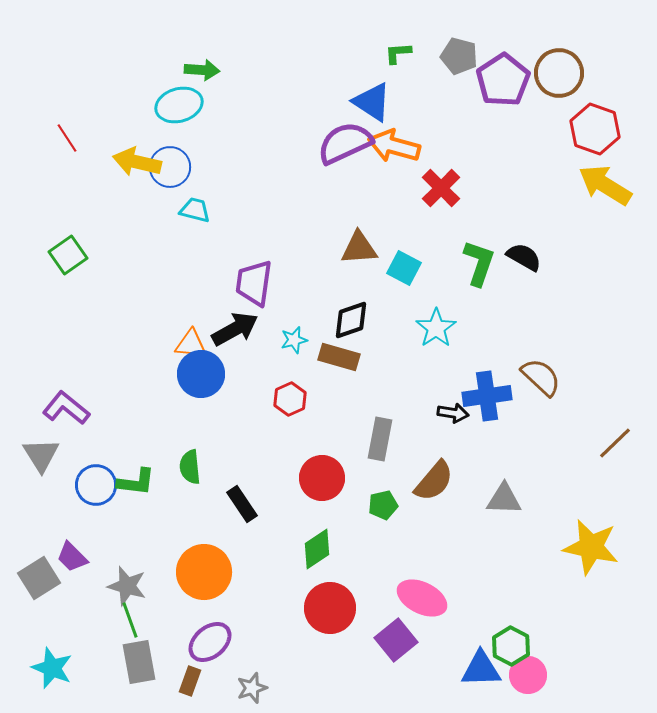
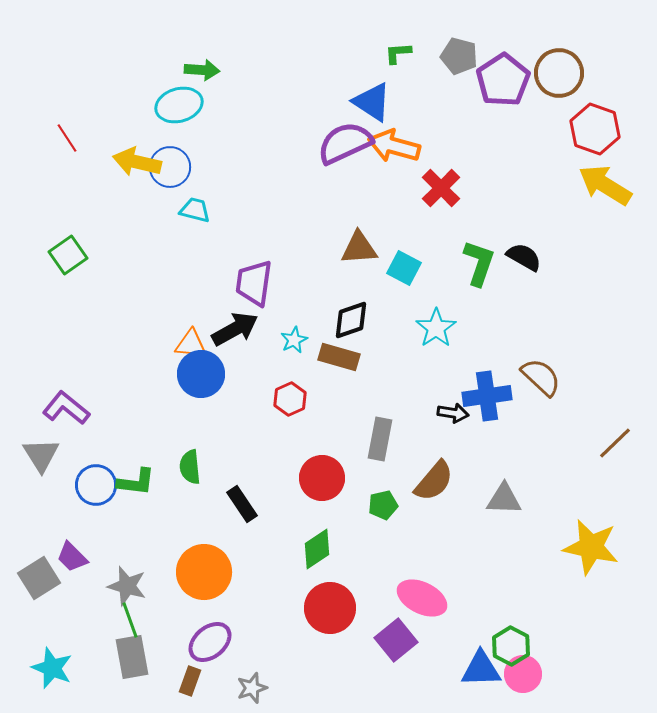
cyan star at (294, 340): rotated 12 degrees counterclockwise
gray rectangle at (139, 662): moved 7 px left, 5 px up
pink circle at (528, 675): moved 5 px left, 1 px up
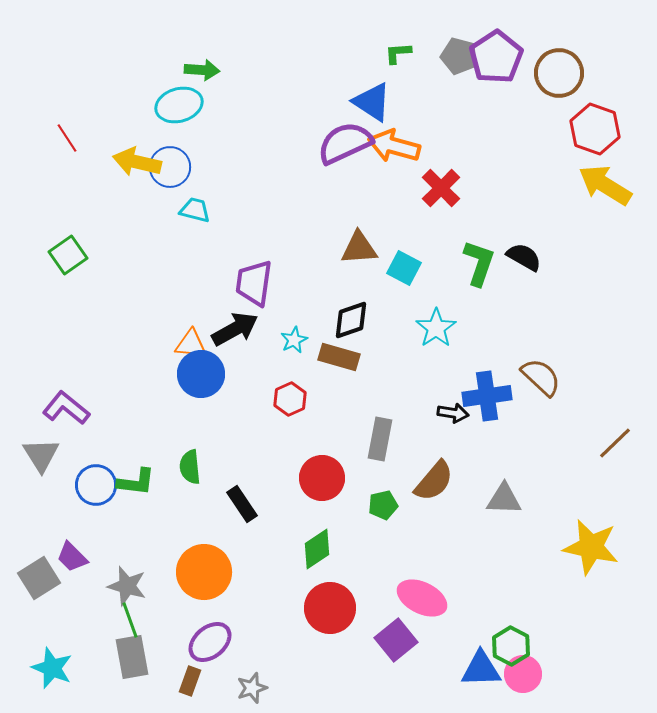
purple pentagon at (503, 80): moved 7 px left, 23 px up
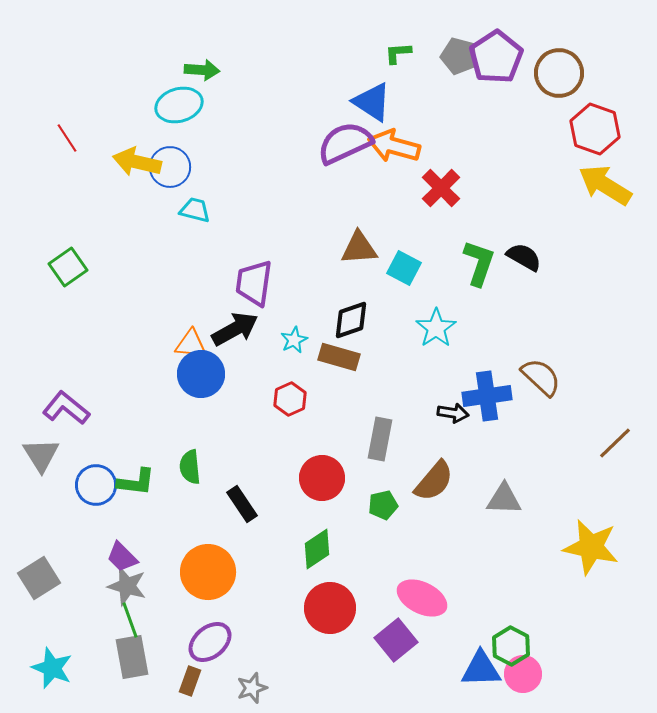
green square at (68, 255): moved 12 px down
purple trapezoid at (72, 557): moved 50 px right
orange circle at (204, 572): moved 4 px right
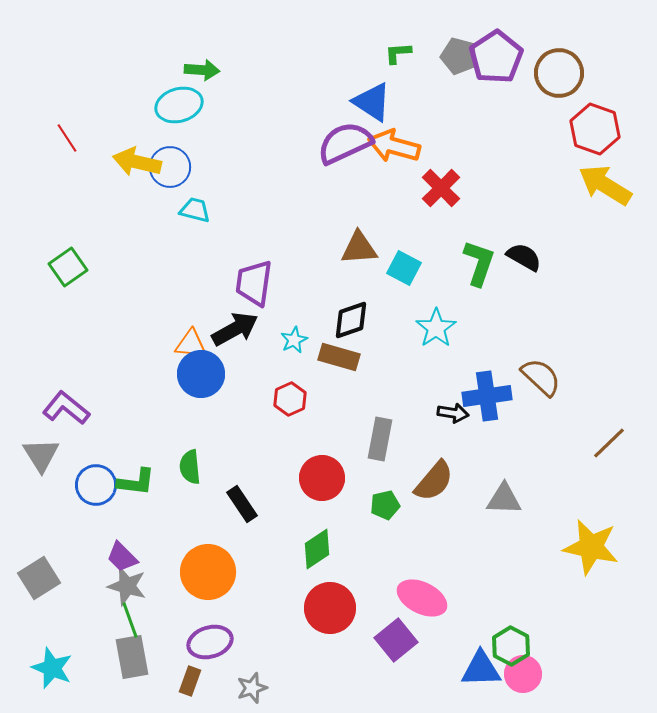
brown line at (615, 443): moved 6 px left
green pentagon at (383, 505): moved 2 px right
purple ellipse at (210, 642): rotated 24 degrees clockwise
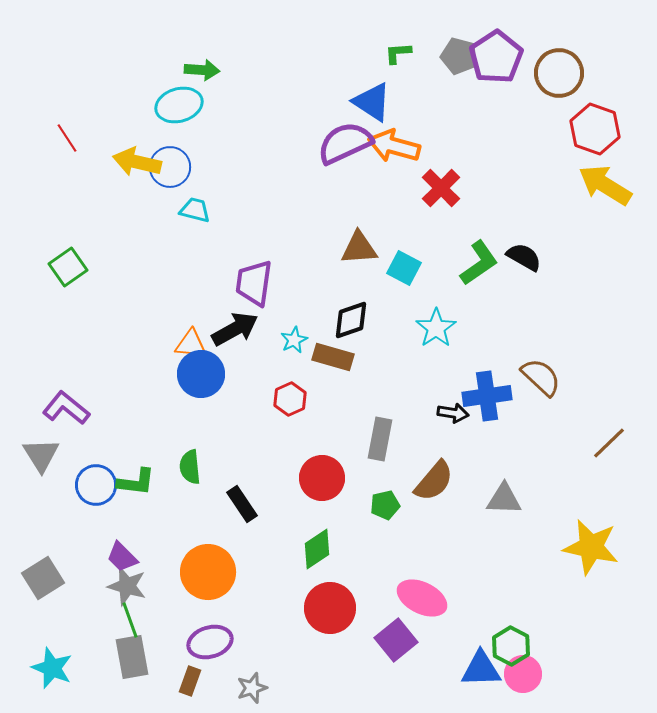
green L-shape at (479, 263): rotated 36 degrees clockwise
brown rectangle at (339, 357): moved 6 px left
gray square at (39, 578): moved 4 px right
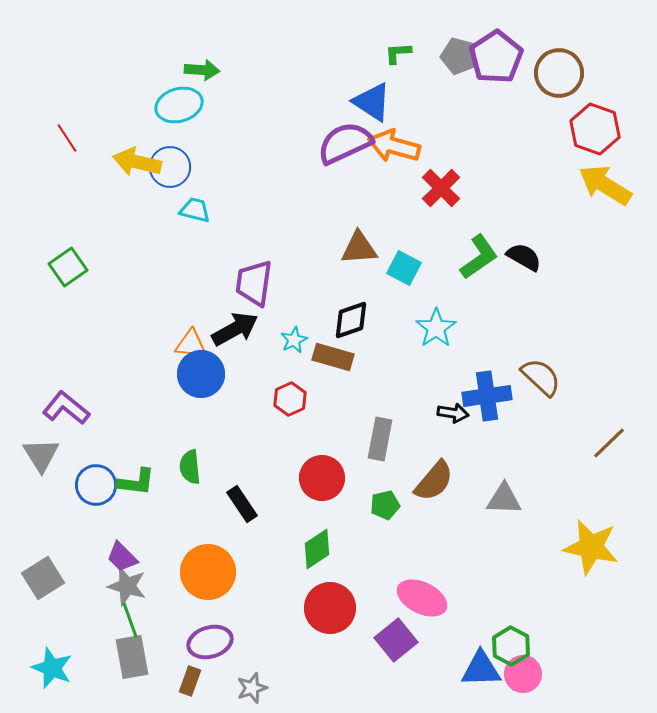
green L-shape at (479, 263): moved 6 px up
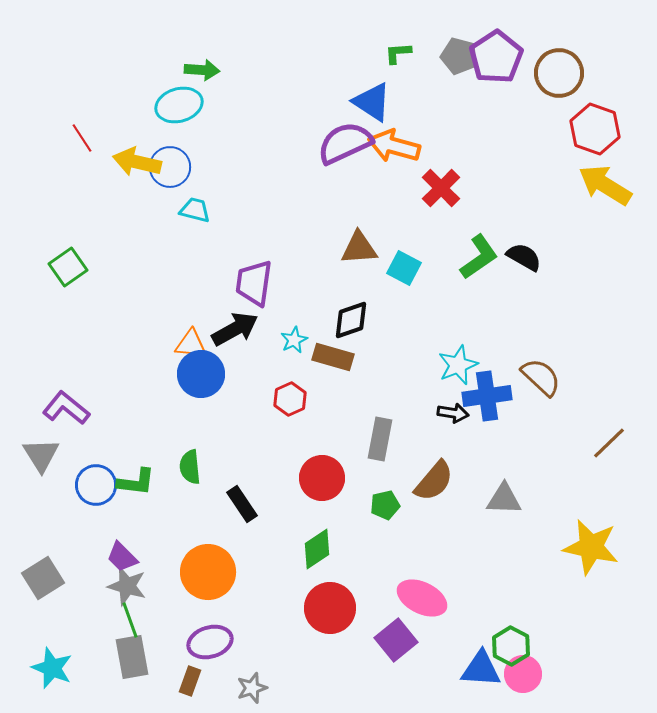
red line at (67, 138): moved 15 px right
cyan star at (436, 328): moved 22 px right, 37 px down; rotated 12 degrees clockwise
blue triangle at (481, 669): rotated 6 degrees clockwise
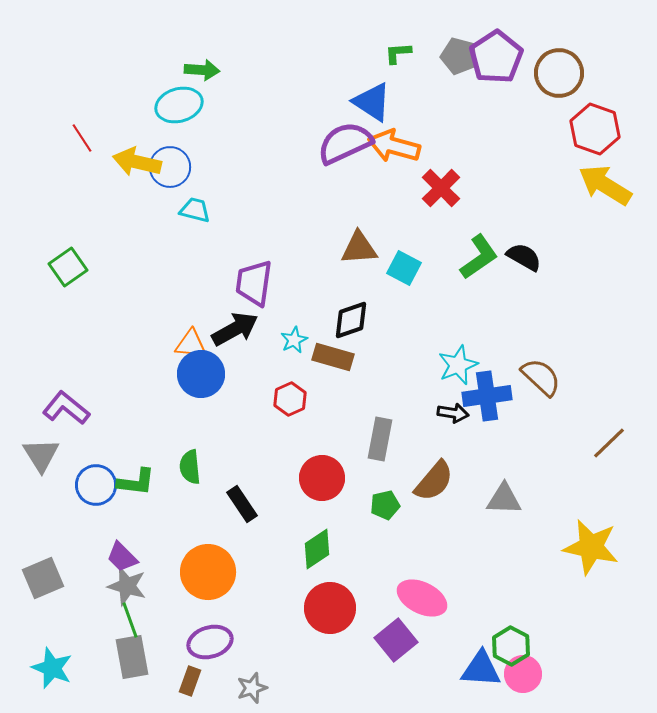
gray square at (43, 578): rotated 9 degrees clockwise
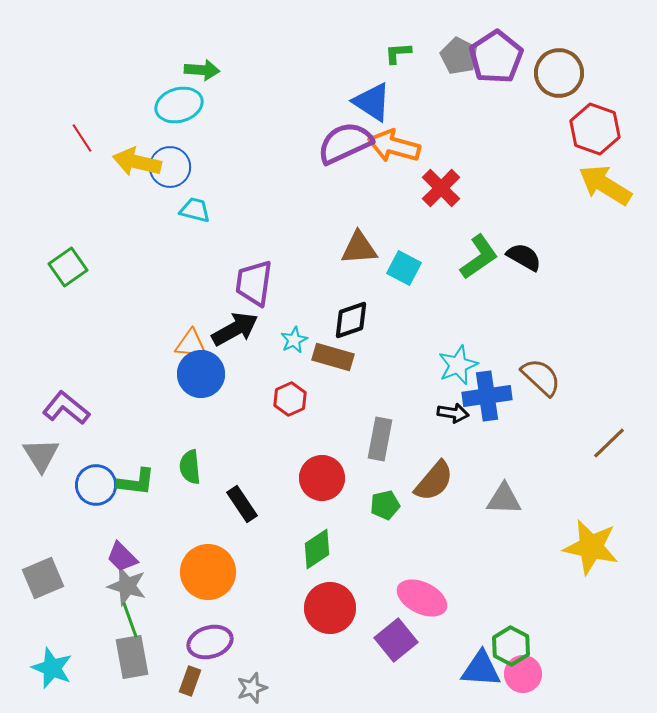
gray pentagon at (459, 56): rotated 12 degrees clockwise
